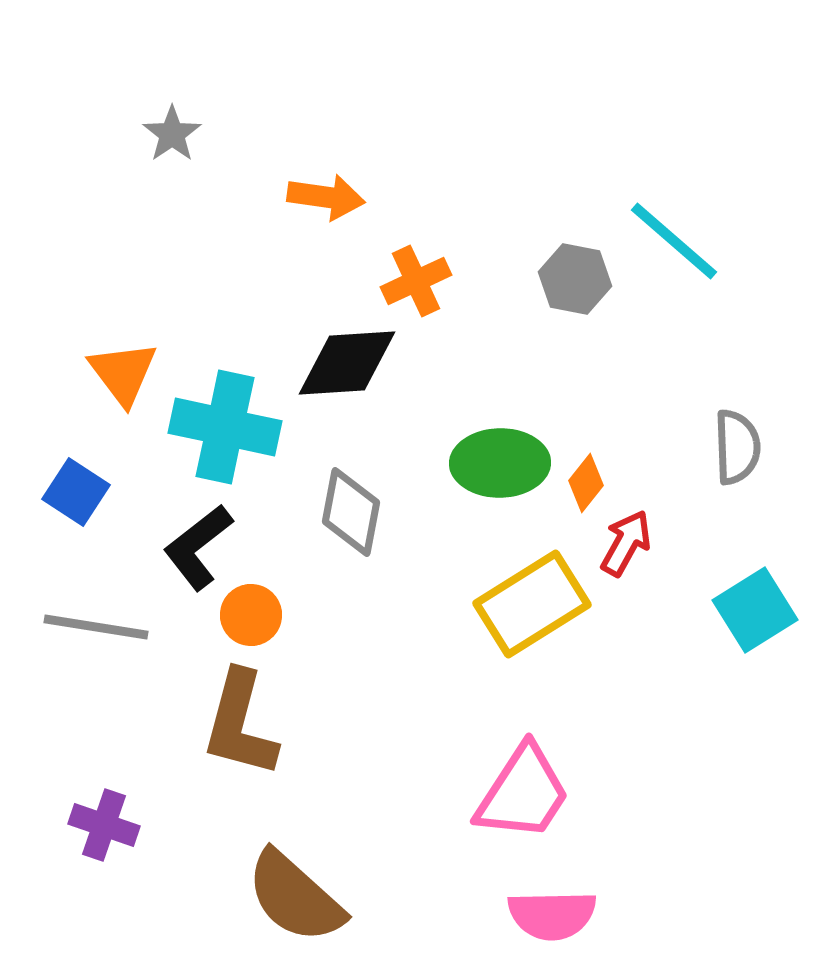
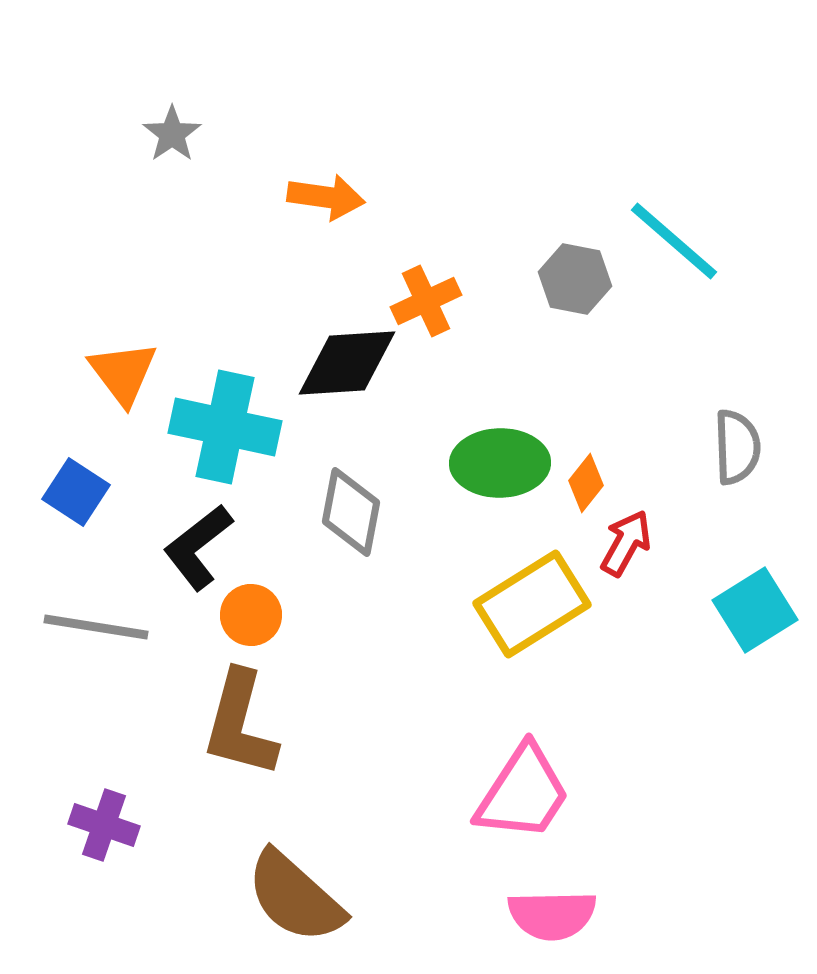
orange cross: moved 10 px right, 20 px down
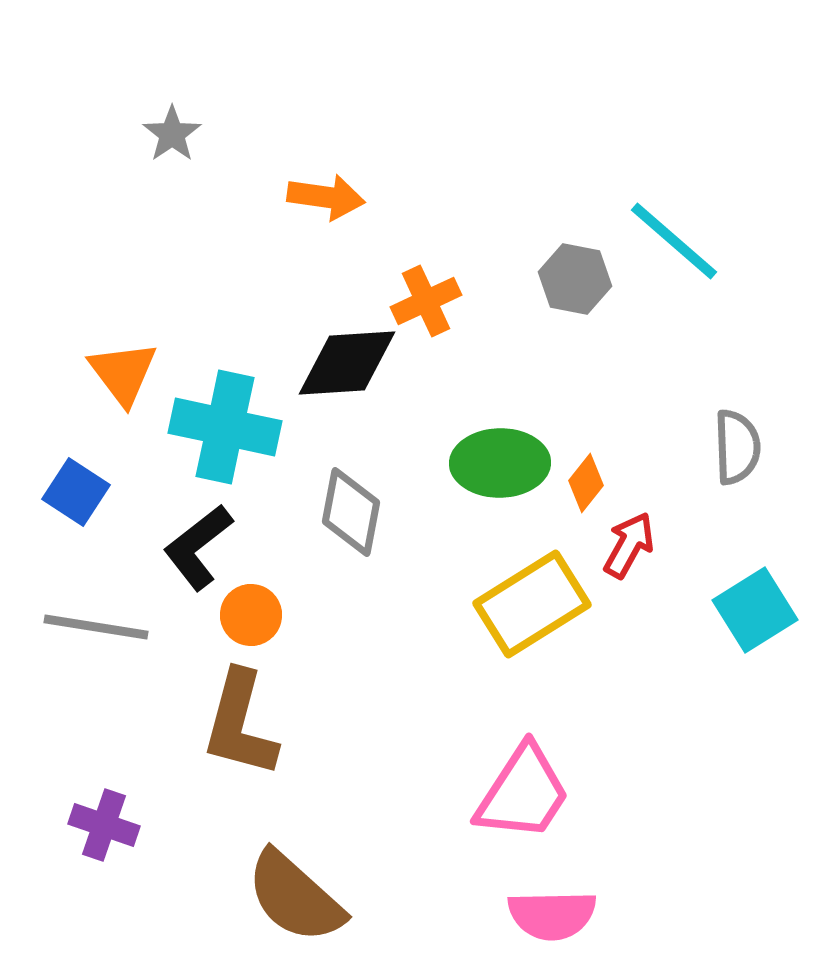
red arrow: moved 3 px right, 2 px down
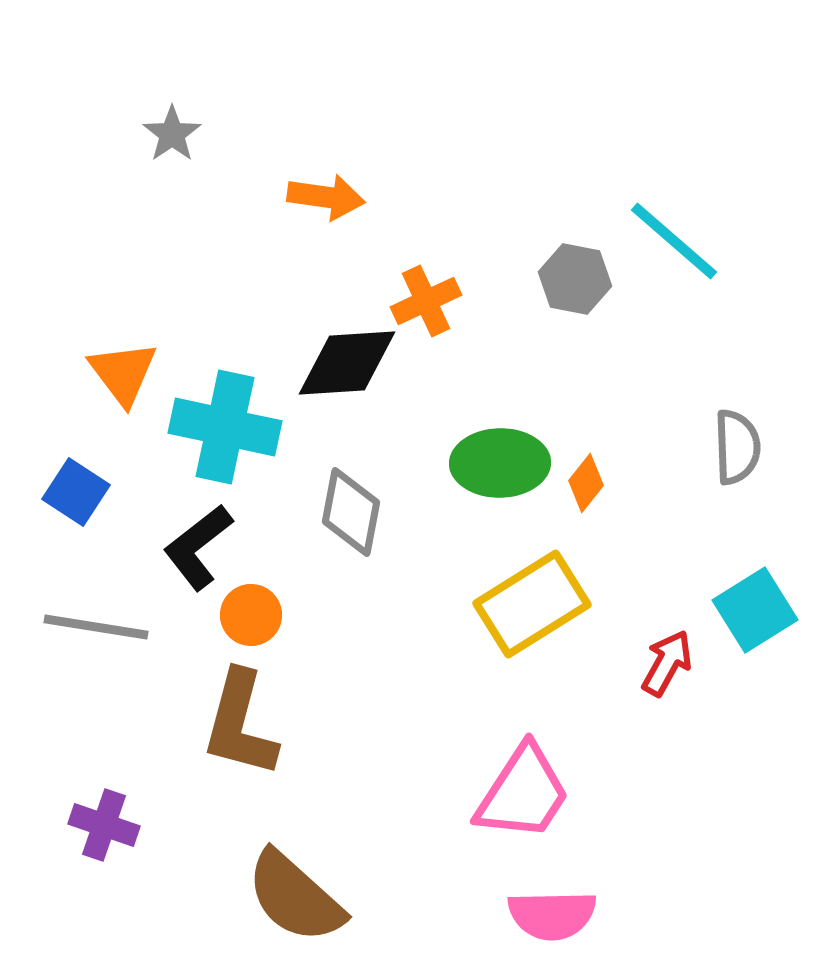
red arrow: moved 38 px right, 118 px down
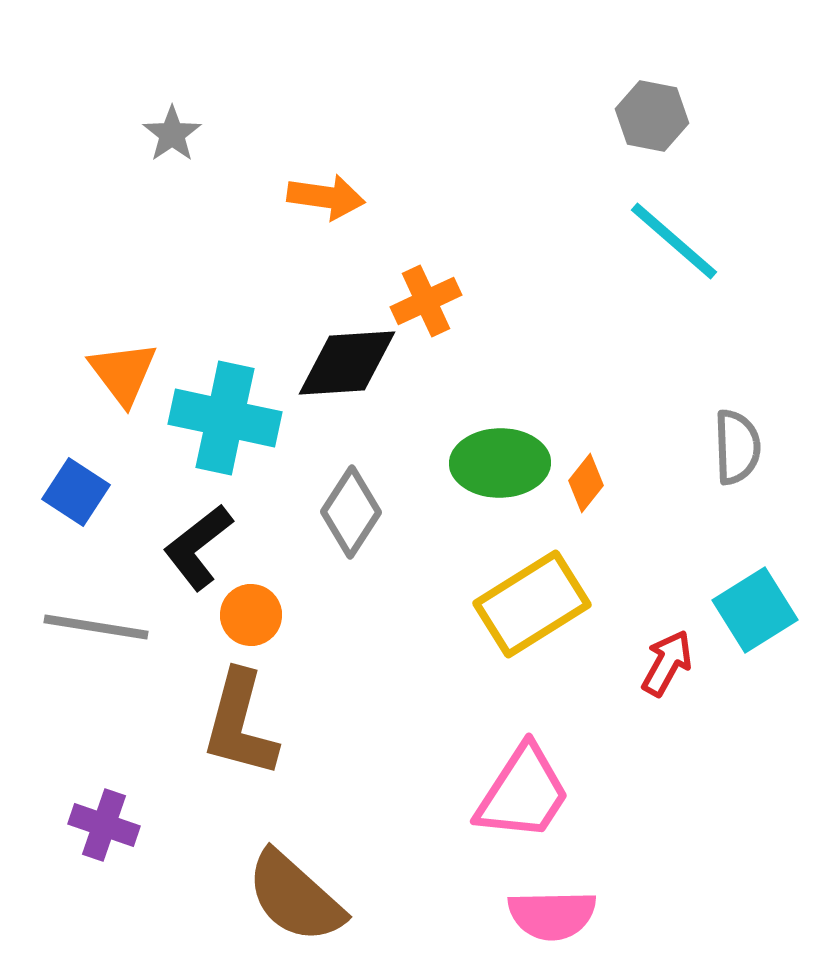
gray hexagon: moved 77 px right, 163 px up
cyan cross: moved 9 px up
gray diamond: rotated 22 degrees clockwise
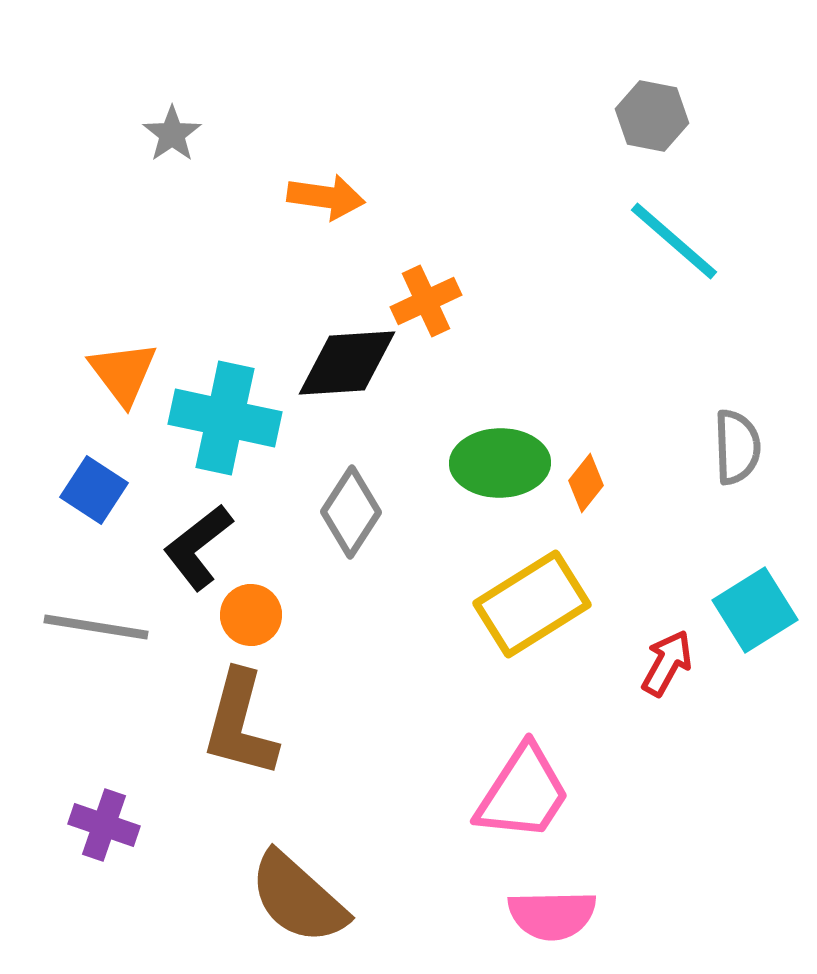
blue square: moved 18 px right, 2 px up
brown semicircle: moved 3 px right, 1 px down
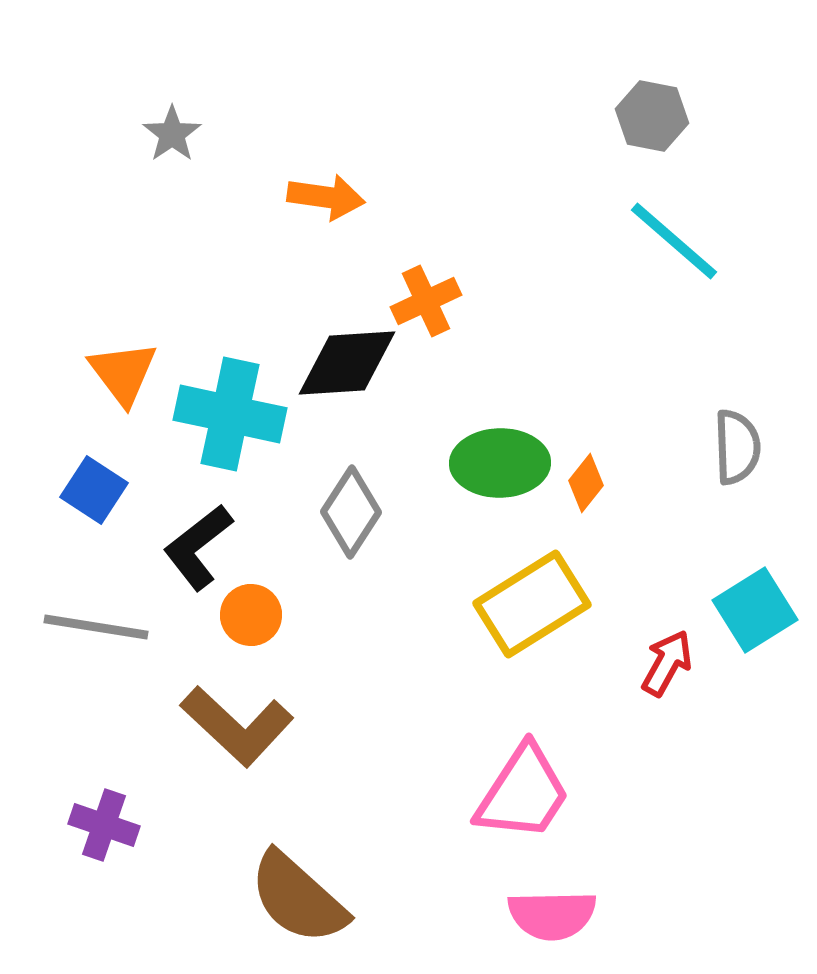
cyan cross: moved 5 px right, 4 px up
brown L-shape: moved 3 px left, 2 px down; rotated 62 degrees counterclockwise
